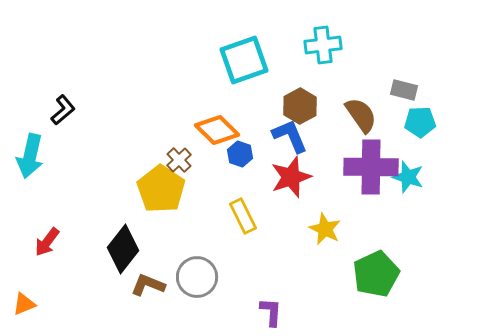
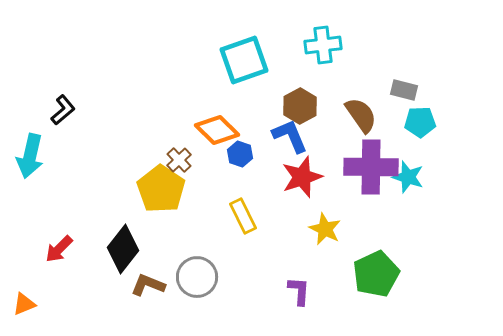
red star: moved 11 px right
red arrow: moved 12 px right, 7 px down; rotated 8 degrees clockwise
purple L-shape: moved 28 px right, 21 px up
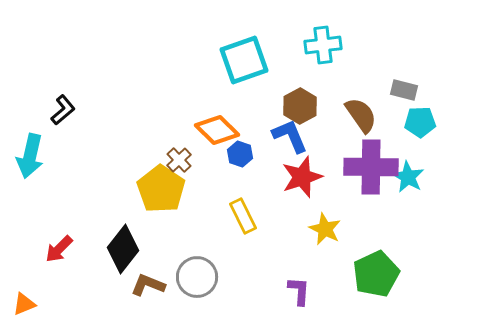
cyan star: rotated 12 degrees clockwise
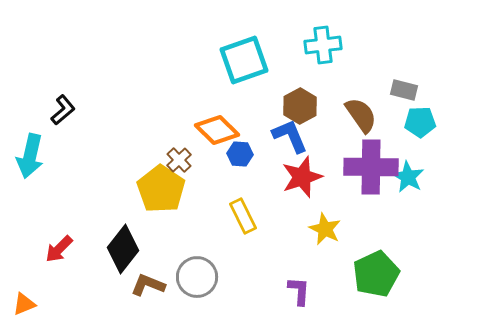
blue hexagon: rotated 15 degrees counterclockwise
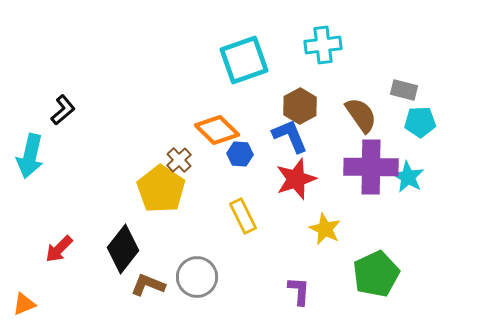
red star: moved 6 px left, 2 px down
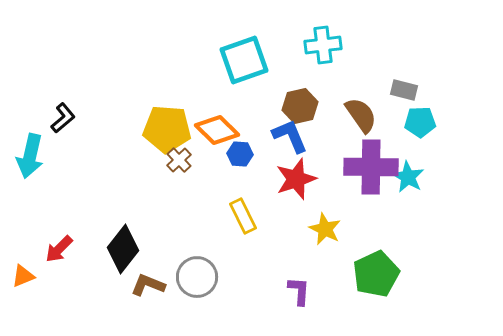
brown hexagon: rotated 16 degrees clockwise
black L-shape: moved 8 px down
yellow pentagon: moved 6 px right, 60 px up; rotated 30 degrees counterclockwise
orange triangle: moved 1 px left, 28 px up
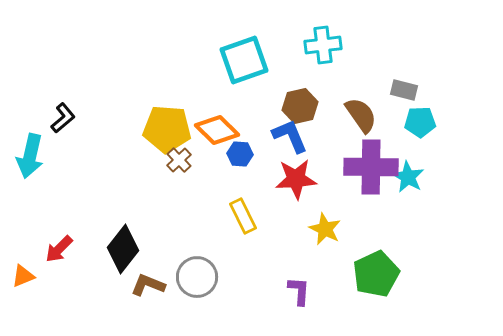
red star: rotated 15 degrees clockwise
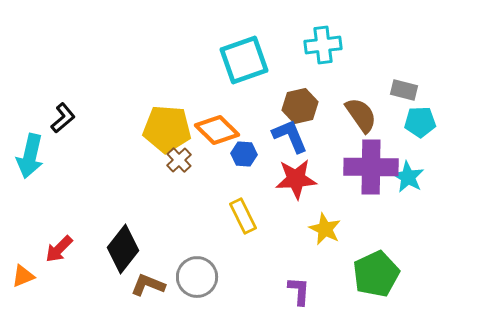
blue hexagon: moved 4 px right
